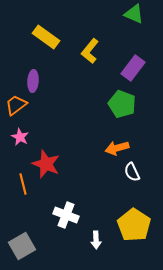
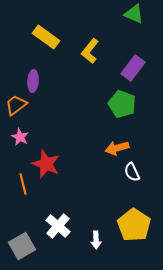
white cross: moved 8 px left, 11 px down; rotated 20 degrees clockwise
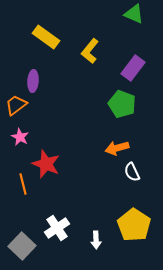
white cross: moved 1 px left, 2 px down; rotated 15 degrees clockwise
gray square: rotated 16 degrees counterclockwise
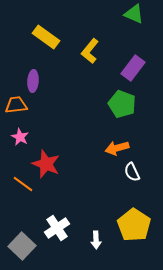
orange trapezoid: rotated 30 degrees clockwise
orange line: rotated 40 degrees counterclockwise
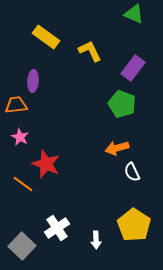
yellow L-shape: rotated 115 degrees clockwise
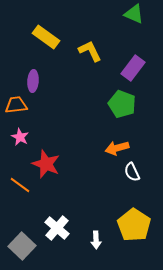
orange line: moved 3 px left, 1 px down
white cross: rotated 15 degrees counterclockwise
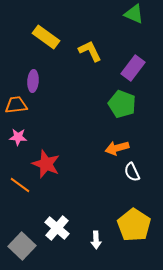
pink star: moved 2 px left; rotated 24 degrees counterclockwise
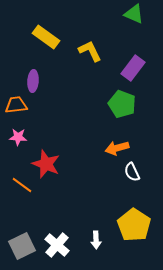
orange line: moved 2 px right
white cross: moved 17 px down
gray square: rotated 20 degrees clockwise
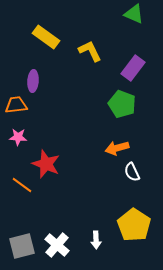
gray square: rotated 12 degrees clockwise
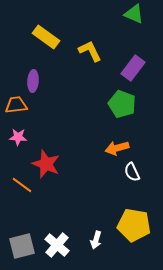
yellow pentagon: rotated 24 degrees counterclockwise
white arrow: rotated 18 degrees clockwise
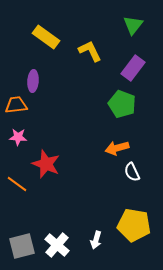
green triangle: moved 1 px left, 11 px down; rotated 45 degrees clockwise
orange line: moved 5 px left, 1 px up
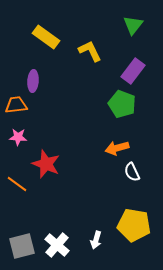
purple rectangle: moved 3 px down
